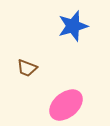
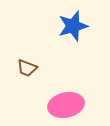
pink ellipse: rotated 28 degrees clockwise
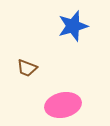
pink ellipse: moved 3 px left
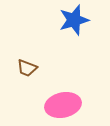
blue star: moved 1 px right, 6 px up
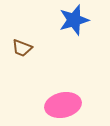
brown trapezoid: moved 5 px left, 20 px up
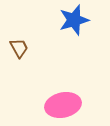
brown trapezoid: moved 3 px left; rotated 140 degrees counterclockwise
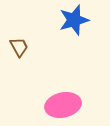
brown trapezoid: moved 1 px up
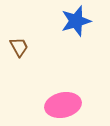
blue star: moved 2 px right, 1 px down
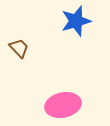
brown trapezoid: moved 1 px down; rotated 15 degrees counterclockwise
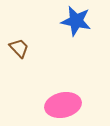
blue star: rotated 28 degrees clockwise
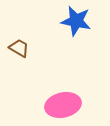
brown trapezoid: rotated 15 degrees counterclockwise
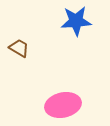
blue star: rotated 16 degrees counterclockwise
